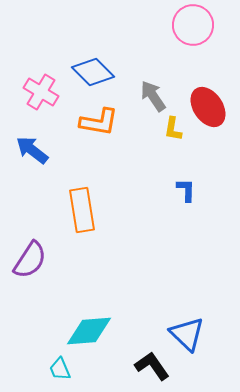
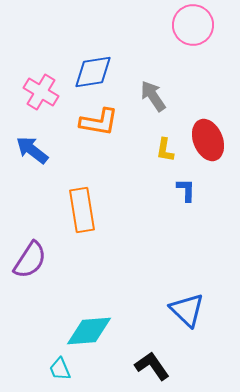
blue diamond: rotated 54 degrees counterclockwise
red ellipse: moved 33 px down; rotated 12 degrees clockwise
yellow L-shape: moved 8 px left, 21 px down
blue triangle: moved 24 px up
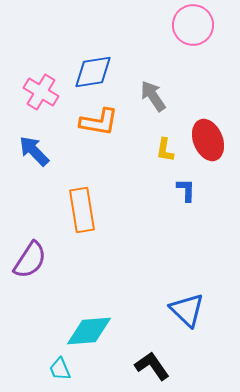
blue arrow: moved 2 px right, 1 px down; rotated 8 degrees clockwise
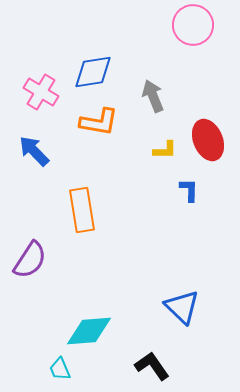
gray arrow: rotated 12 degrees clockwise
yellow L-shape: rotated 100 degrees counterclockwise
blue L-shape: moved 3 px right
blue triangle: moved 5 px left, 3 px up
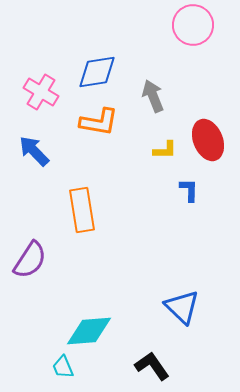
blue diamond: moved 4 px right
cyan trapezoid: moved 3 px right, 2 px up
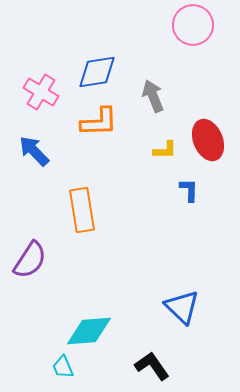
orange L-shape: rotated 12 degrees counterclockwise
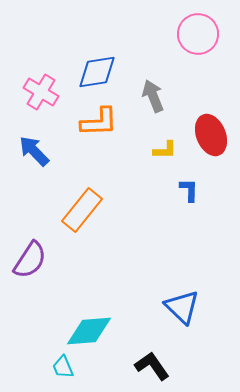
pink circle: moved 5 px right, 9 px down
red ellipse: moved 3 px right, 5 px up
orange rectangle: rotated 48 degrees clockwise
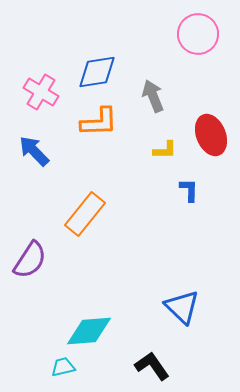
orange rectangle: moved 3 px right, 4 px down
cyan trapezoid: rotated 100 degrees clockwise
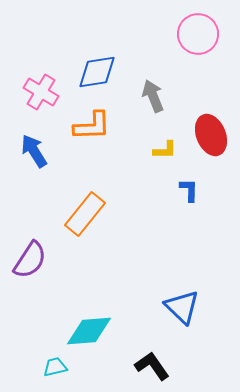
orange L-shape: moved 7 px left, 4 px down
blue arrow: rotated 12 degrees clockwise
cyan trapezoid: moved 8 px left
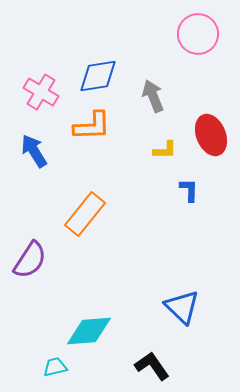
blue diamond: moved 1 px right, 4 px down
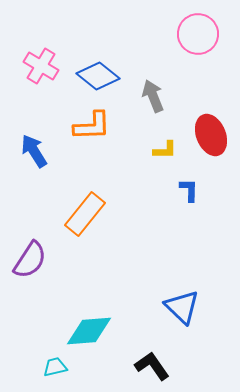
blue diamond: rotated 48 degrees clockwise
pink cross: moved 26 px up
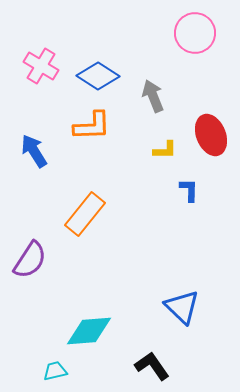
pink circle: moved 3 px left, 1 px up
blue diamond: rotated 6 degrees counterclockwise
cyan trapezoid: moved 4 px down
